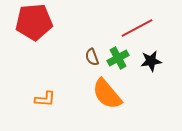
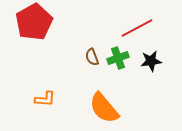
red pentagon: rotated 24 degrees counterclockwise
green cross: rotated 10 degrees clockwise
orange semicircle: moved 3 px left, 14 px down
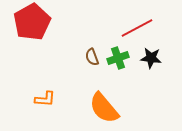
red pentagon: moved 2 px left
black star: moved 3 px up; rotated 15 degrees clockwise
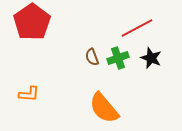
red pentagon: rotated 6 degrees counterclockwise
black star: rotated 15 degrees clockwise
orange L-shape: moved 16 px left, 5 px up
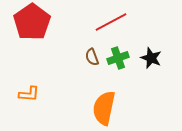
red line: moved 26 px left, 6 px up
orange semicircle: rotated 52 degrees clockwise
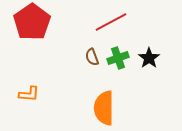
black star: moved 2 px left; rotated 15 degrees clockwise
orange semicircle: rotated 12 degrees counterclockwise
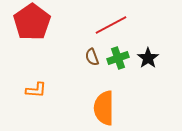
red line: moved 3 px down
black star: moved 1 px left
orange L-shape: moved 7 px right, 4 px up
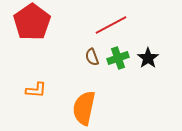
orange semicircle: moved 20 px left; rotated 12 degrees clockwise
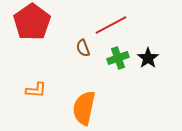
brown semicircle: moved 9 px left, 9 px up
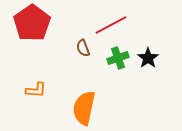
red pentagon: moved 1 px down
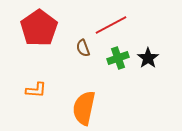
red pentagon: moved 7 px right, 5 px down
